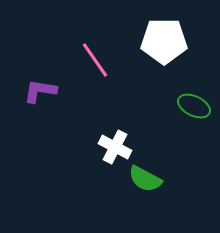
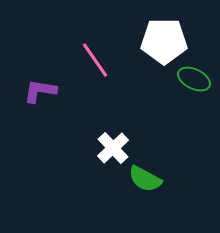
green ellipse: moved 27 px up
white cross: moved 2 px left, 1 px down; rotated 20 degrees clockwise
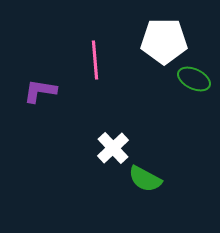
pink line: rotated 30 degrees clockwise
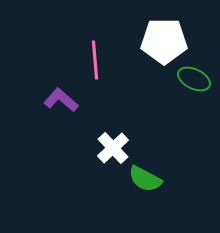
purple L-shape: moved 21 px right, 9 px down; rotated 32 degrees clockwise
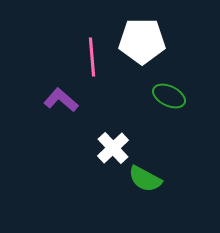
white pentagon: moved 22 px left
pink line: moved 3 px left, 3 px up
green ellipse: moved 25 px left, 17 px down
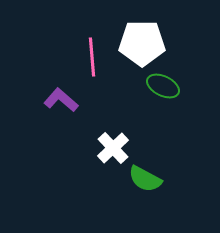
white pentagon: moved 2 px down
green ellipse: moved 6 px left, 10 px up
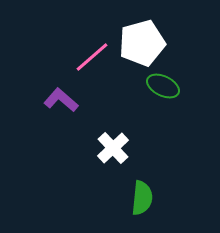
white pentagon: rotated 15 degrees counterclockwise
pink line: rotated 54 degrees clockwise
green semicircle: moved 3 px left, 19 px down; rotated 112 degrees counterclockwise
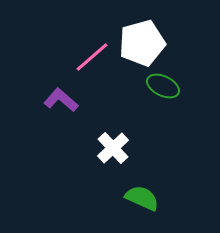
green semicircle: rotated 72 degrees counterclockwise
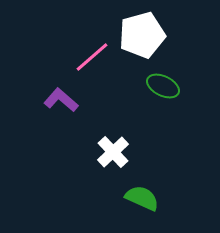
white pentagon: moved 8 px up
white cross: moved 4 px down
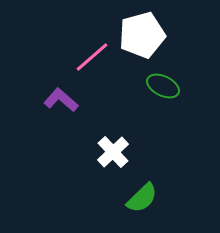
green semicircle: rotated 112 degrees clockwise
